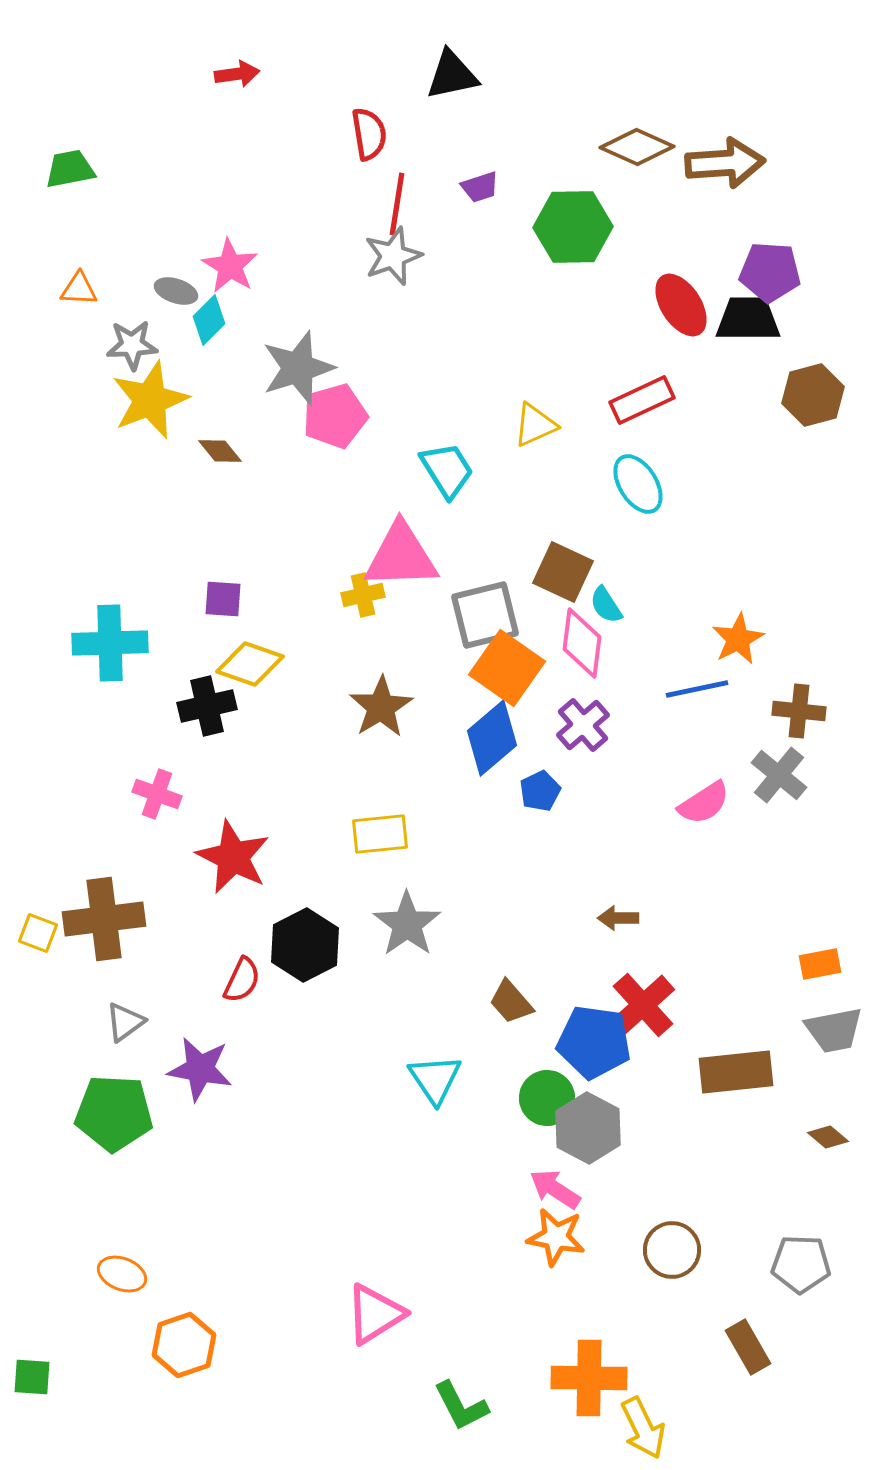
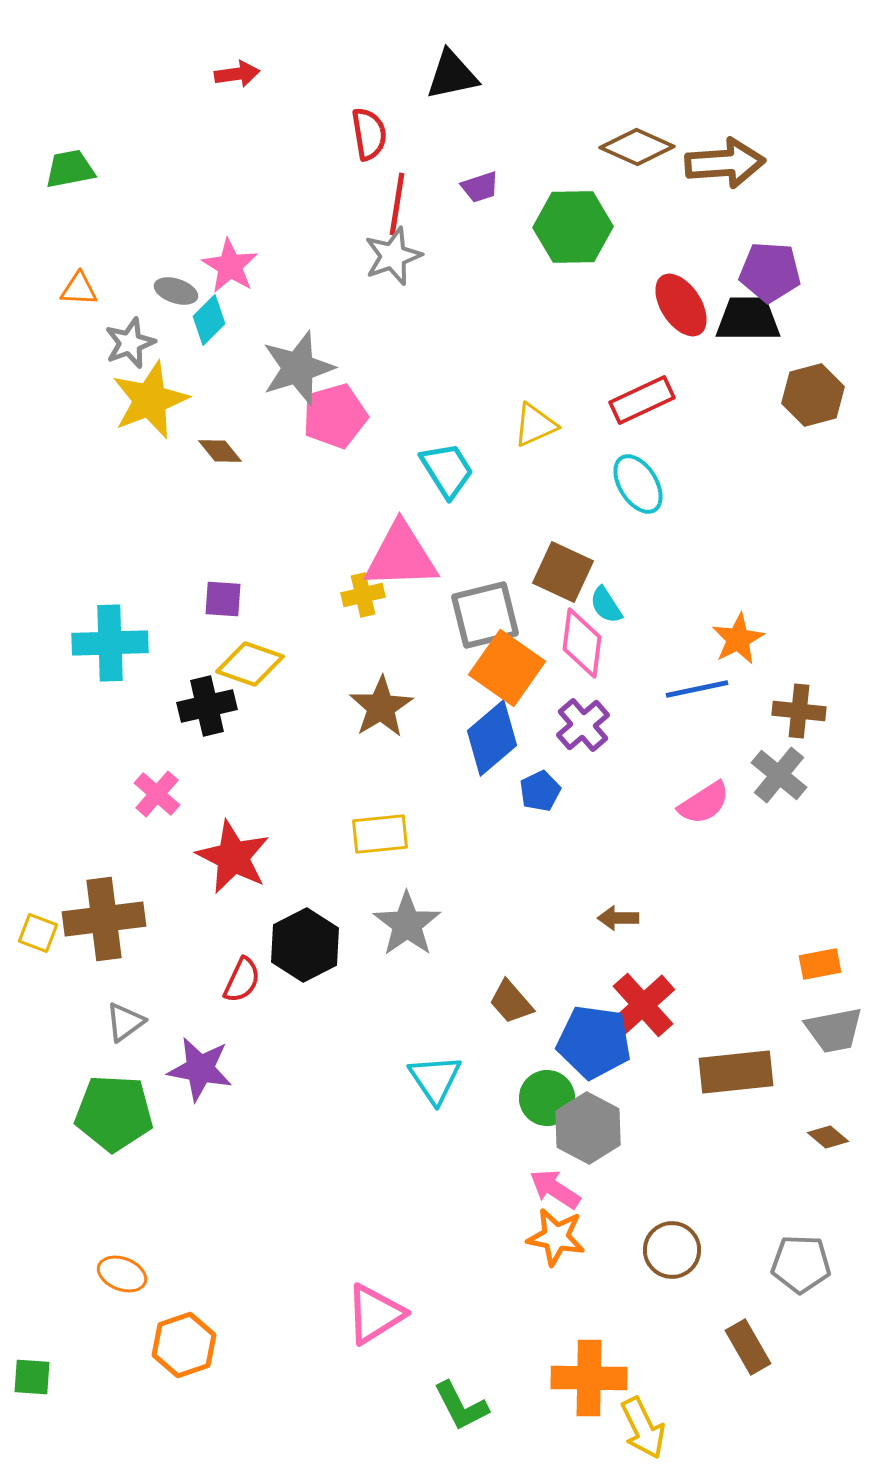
gray star at (132, 345): moved 2 px left, 2 px up; rotated 18 degrees counterclockwise
pink cross at (157, 794): rotated 21 degrees clockwise
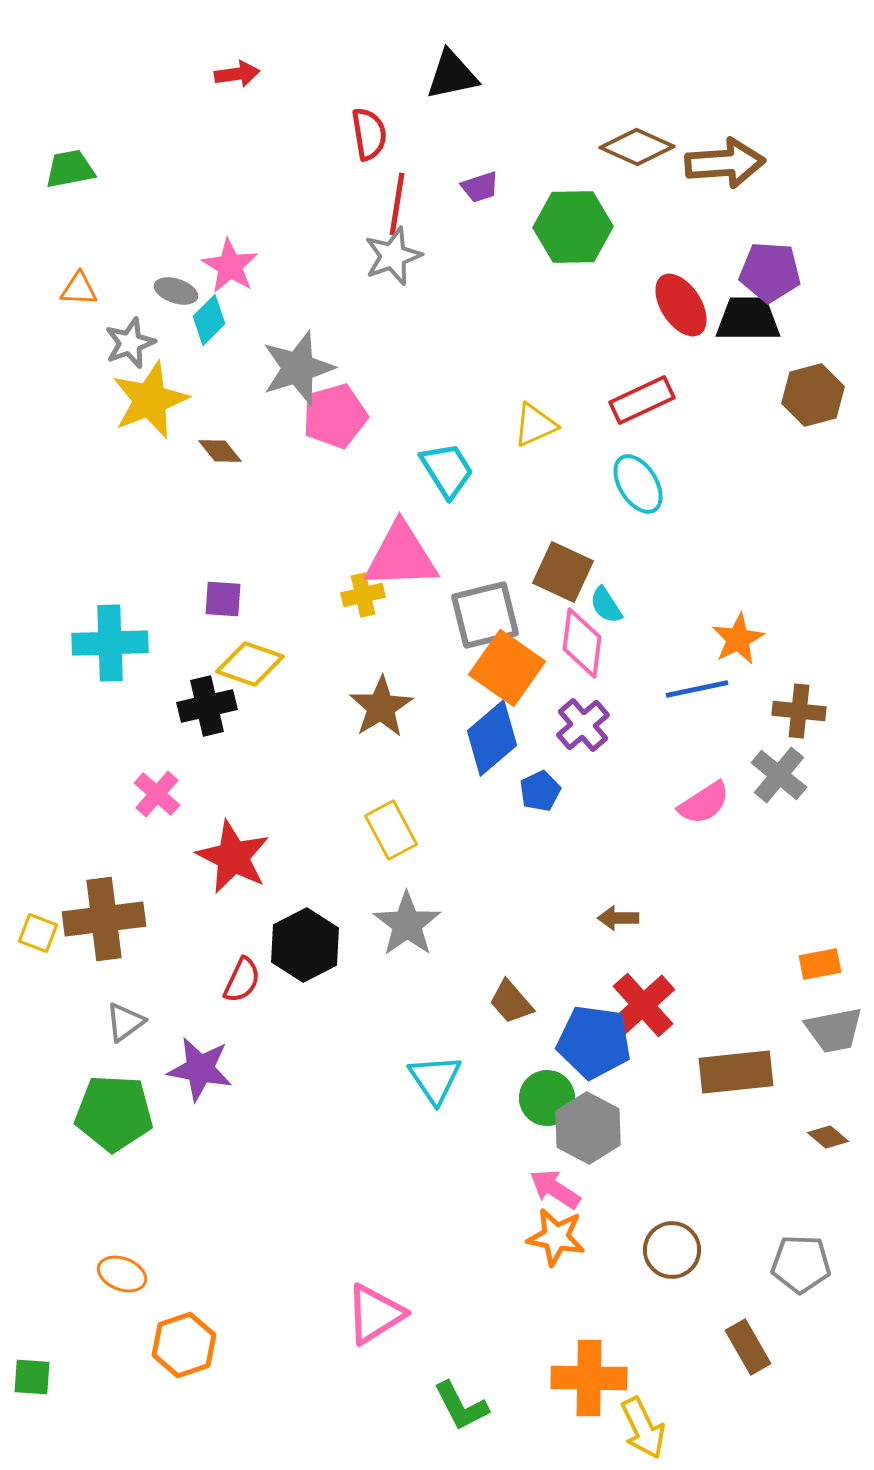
yellow rectangle at (380, 834): moved 11 px right, 4 px up; rotated 68 degrees clockwise
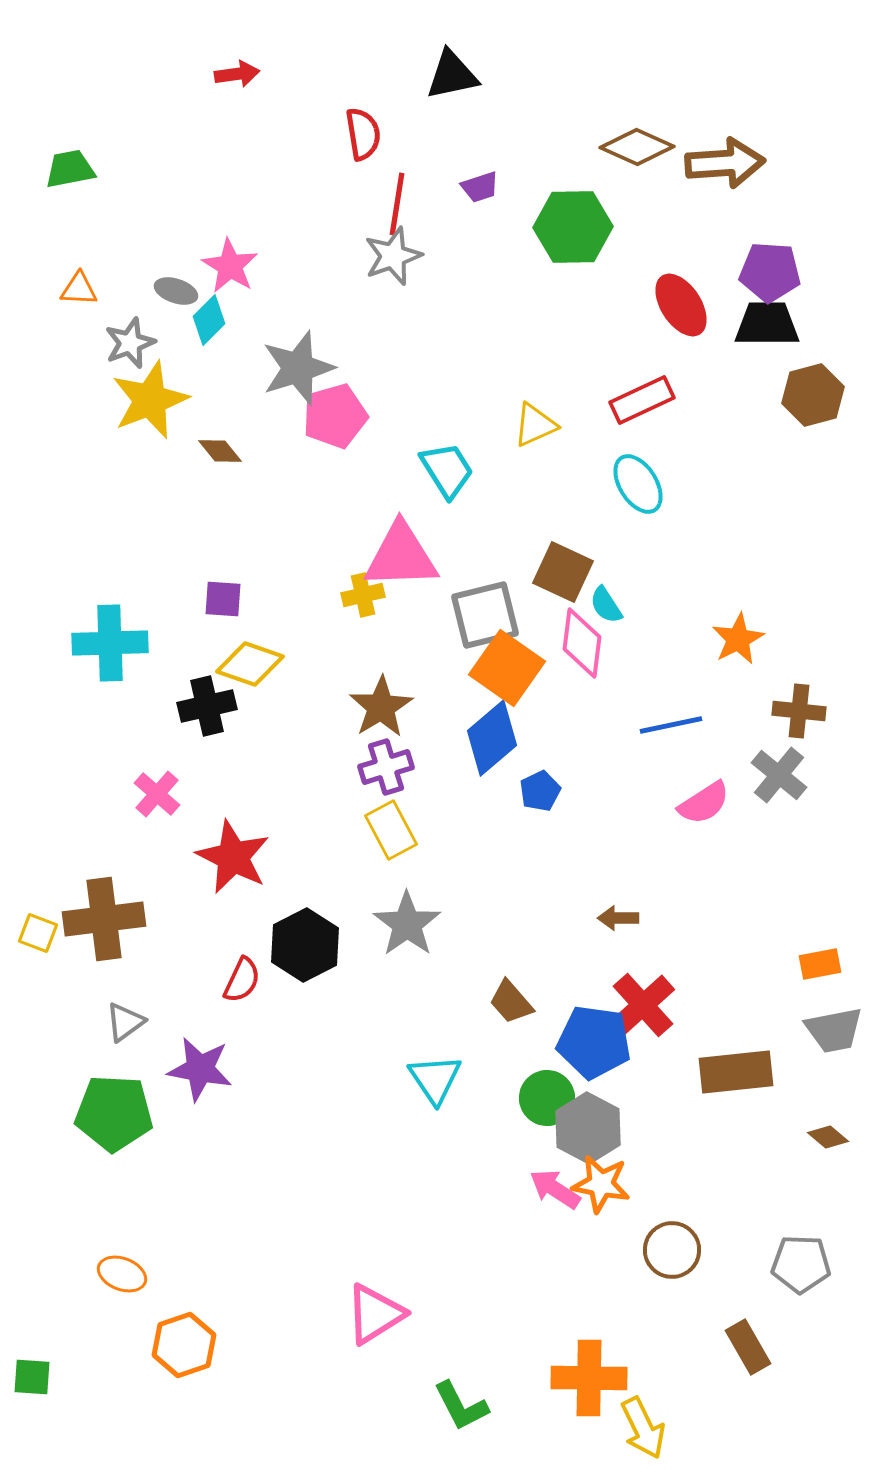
red semicircle at (369, 134): moved 6 px left
black trapezoid at (748, 319): moved 19 px right, 5 px down
blue line at (697, 689): moved 26 px left, 36 px down
purple cross at (583, 725): moved 197 px left, 42 px down; rotated 24 degrees clockwise
orange star at (556, 1237): moved 45 px right, 53 px up
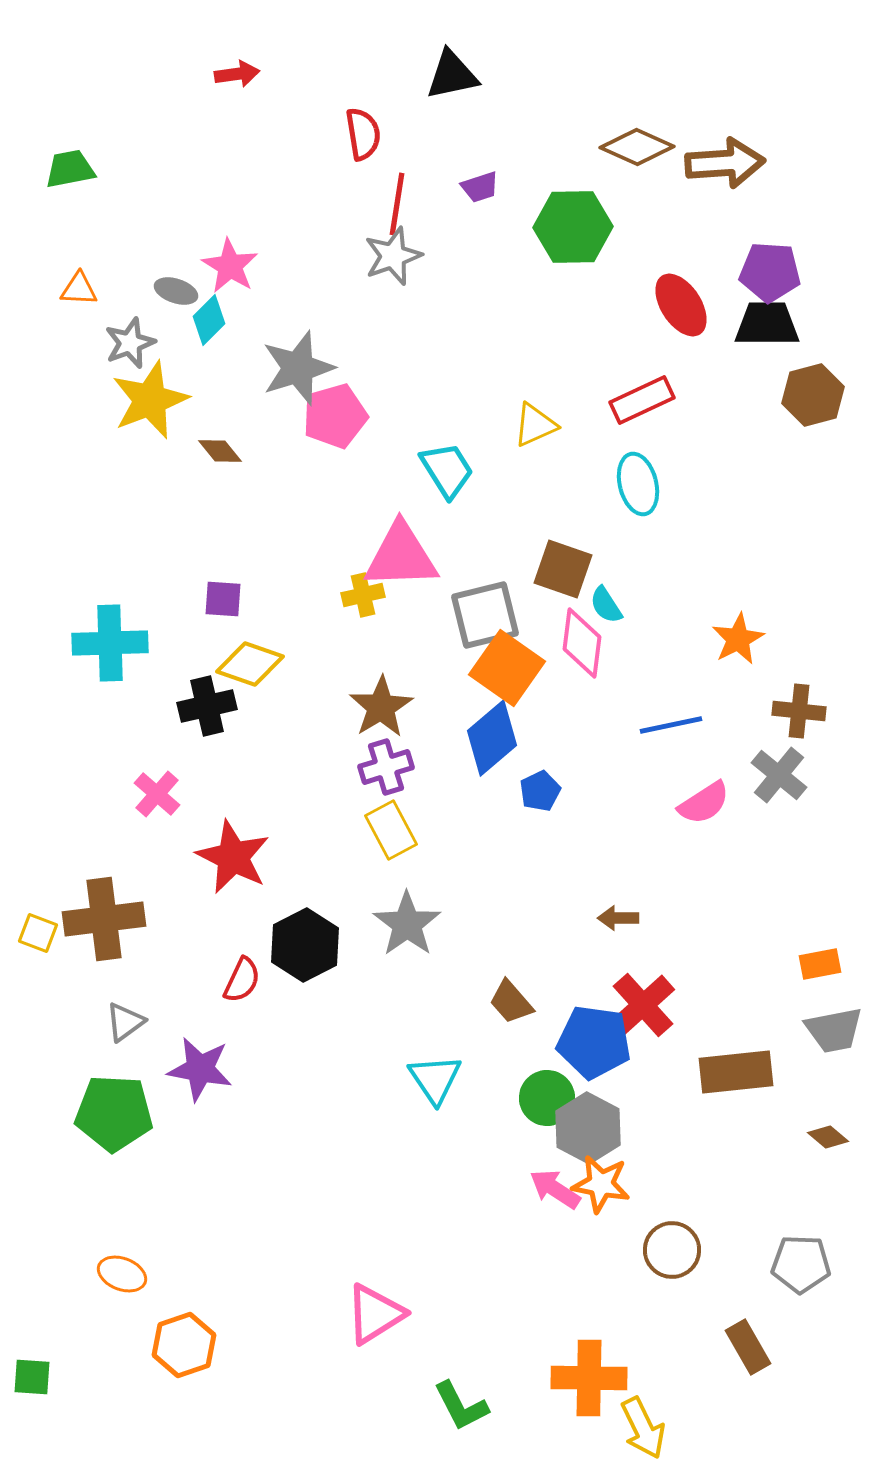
cyan ellipse at (638, 484): rotated 18 degrees clockwise
brown square at (563, 572): moved 3 px up; rotated 6 degrees counterclockwise
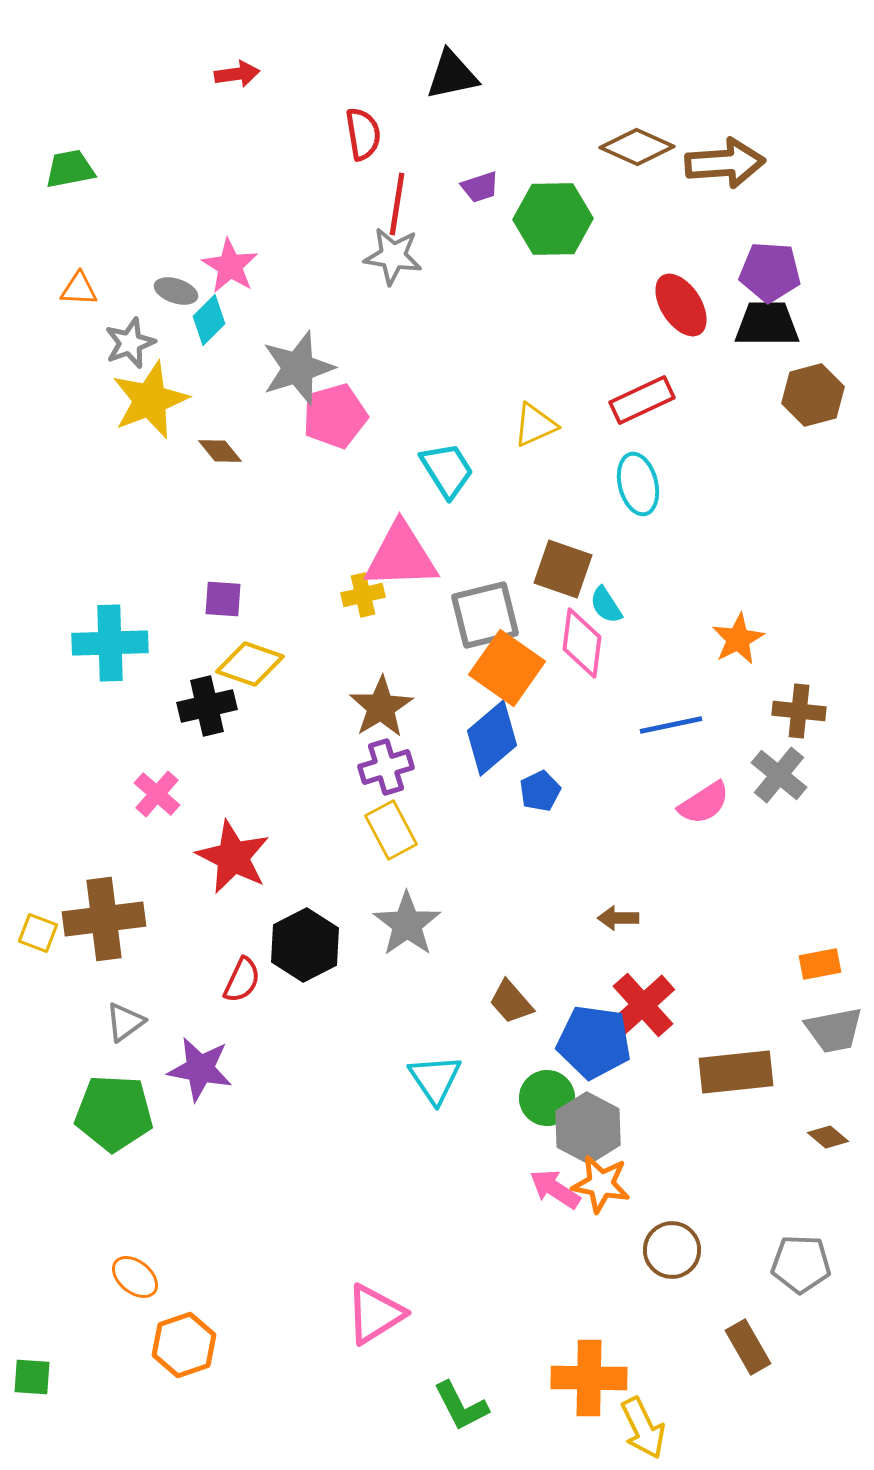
green hexagon at (573, 227): moved 20 px left, 8 px up
gray star at (393, 256): rotated 28 degrees clockwise
orange ellipse at (122, 1274): moved 13 px right, 3 px down; rotated 18 degrees clockwise
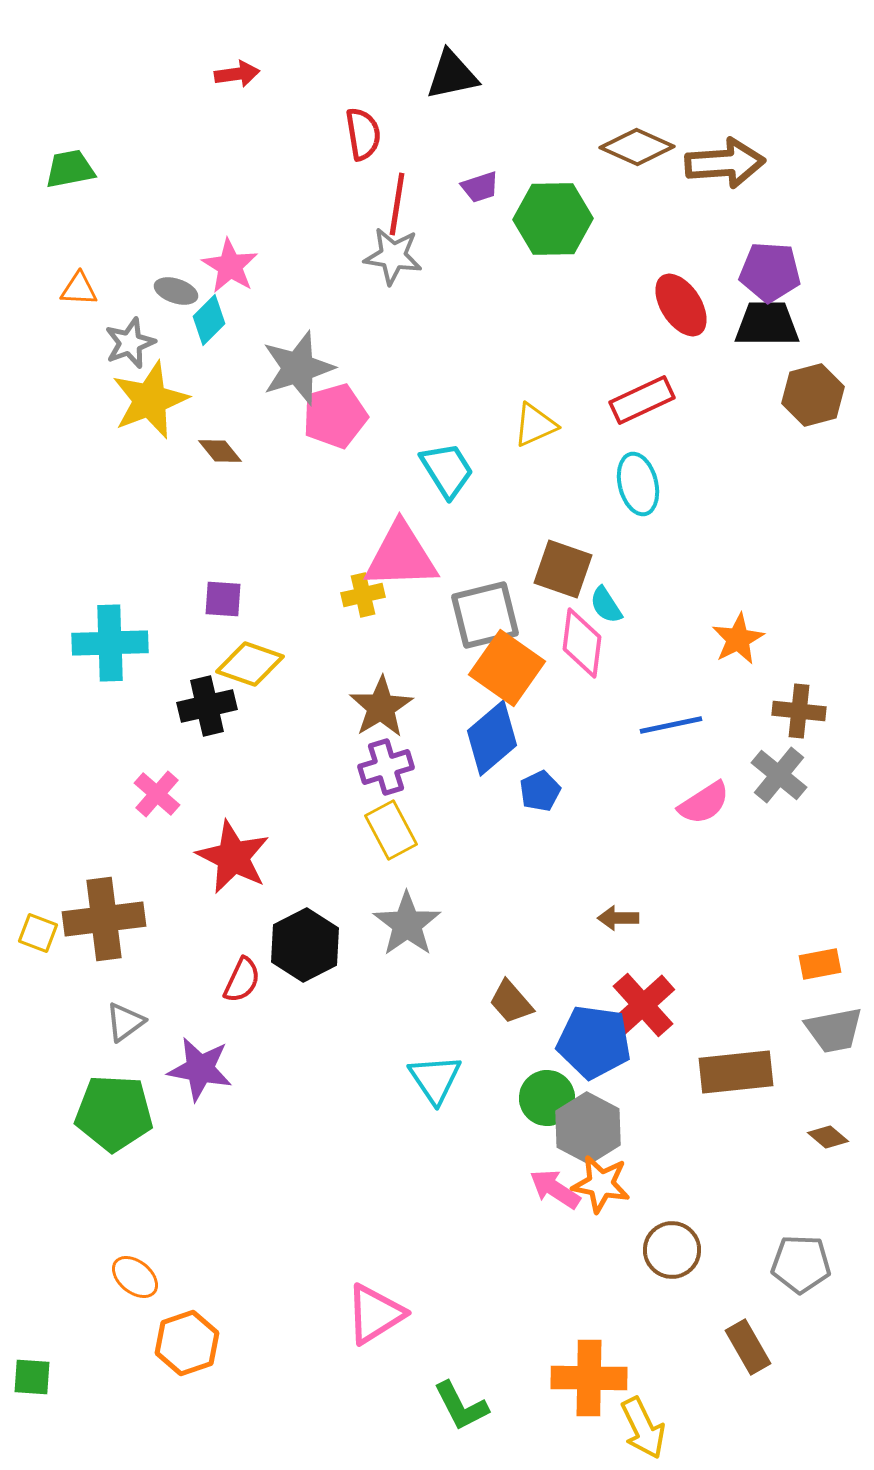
orange hexagon at (184, 1345): moved 3 px right, 2 px up
